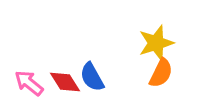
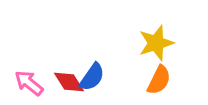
orange semicircle: moved 2 px left, 7 px down
blue semicircle: rotated 116 degrees counterclockwise
red diamond: moved 4 px right
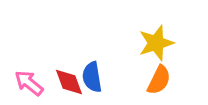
blue semicircle: rotated 136 degrees clockwise
red diamond: rotated 12 degrees clockwise
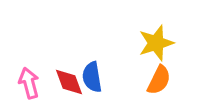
pink arrow: rotated 36 degrees clockwise
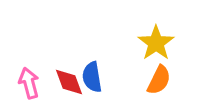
yellow star: rotated 18 degrees counterclockwise
